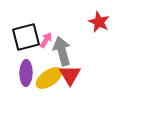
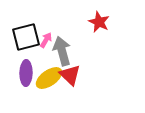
red triangle: rotated 15 degrees counterclockwise
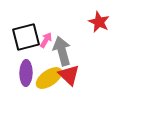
red triangle: moved 1 px left
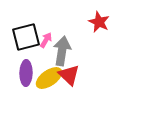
gray arrow: rotated 24 degrees clockwise
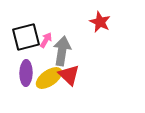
red star: moved 1 px right
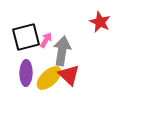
yellow ellipse: rotated 8 degrees counterclockwise
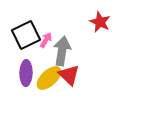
black square: moved 2 px up; rotated 12 degrees counterclockwise
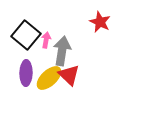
black square: rotated 24 degrees counterclockwise
pink arrow: rotated 21 degrees counterclockwise
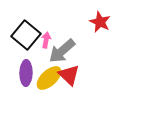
gray arrow: rotated 140 degrees counterclockwise
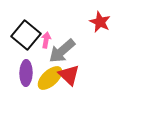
yellow ellipse: moved 1 px right
